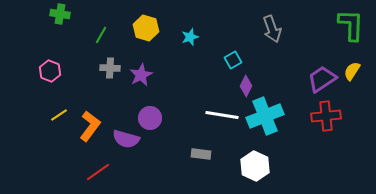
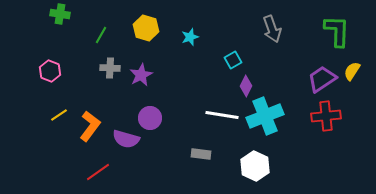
green L-shape: moved 14 px left, 6 px down
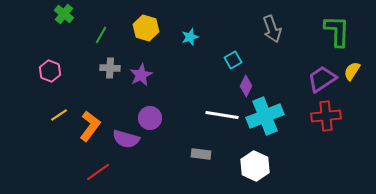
green cross: moved 4 px right; rotated 30 degrees clockwise
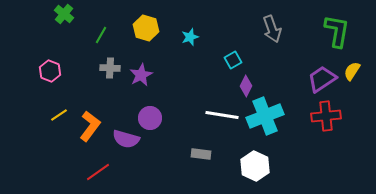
green L-shape: rotated 8 degrees clockwise
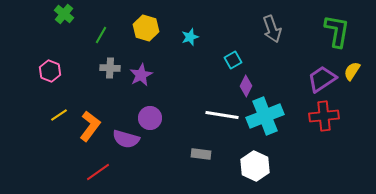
red cross: moved 2 px left
